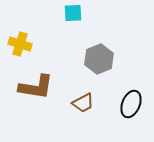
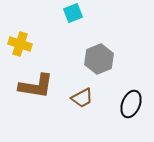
cyan square: rotated 18 degrees counterclockwise
brown L-shape: moved 1 px up
brown trapezoid: moved 1 px left, 5 px up
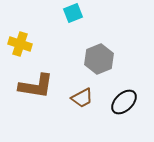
black ellipse: moved 7 px left, 2 px up; rotated 24 degrees clockwise
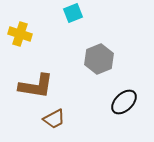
yellow cross: moved 10 px up
brown trapezoid: moved 28 px left, 21 px down
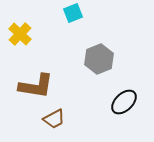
yellow cross: rotated 25 degrees clockwise
